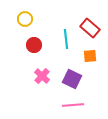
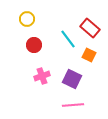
yellow circle: moved 2 px right
cyan line: moved 2 px right; rotated 30 degrees counterclockwise
orange square: moved 1 px left, 1 px up; rotated 32 degrees clockwise
pink cross: rotated 28 degrees clockwise
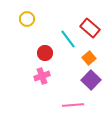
red circle: moved 11 px right, 8 px down
orange square: moved 3 px down; rotated 24 degrees clockwise
purple square: moved 19 px right, 1 px down; rotated 18 degrees clockwise
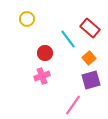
purple square: rotated 30 degrees clockwise
pink line: rotated 50 degrees counterclockwise
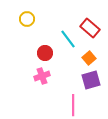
pink line: rotated 35 degrees counterclockwise
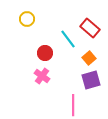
pink cross: rotated 35 degrees counterclockwise
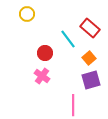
yellow circle: moved 5 px up
